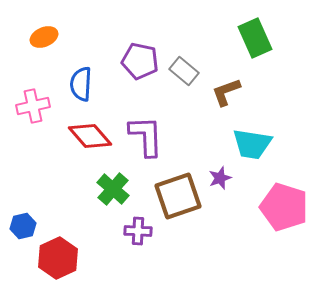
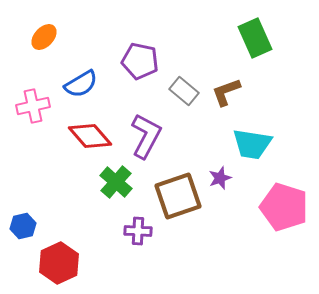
orange ellipse: rotated 24 degrees counterclockwise
gray rectangle: moved 20 px down
blue semicircle: rotated 124 degrees counterclockwise
purple L-shape: rotated 30 degrees clockwise
green cross: moved 3 px right, 7 px up
red hexagon: moved 1 px right, 5 px down
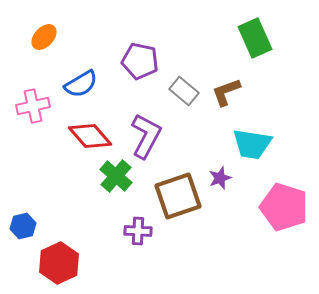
green cross: moved 6 px up
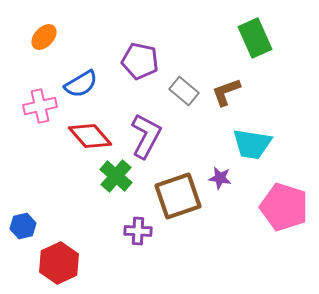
pink cross: moved 7 px right
purple star: rotated 30 degrees clockwise
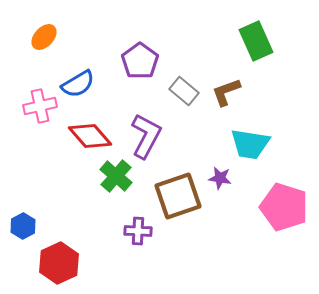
green rectangle: moved 1 px right, 3 px down
purple pentagon: rotated 24 degrees clockwise
blue semicircle: moved 3 px left
cyan trapezoid: moved 2 px left
blue hexagon: rotated 15 degrees counterclockwise
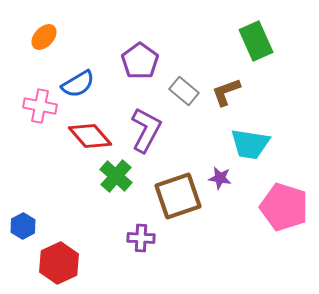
pink cross: rotated 24 degrees clockwise
purple L-shape: moved 6 px up
purple cross: moved 3 px right, 7 px down
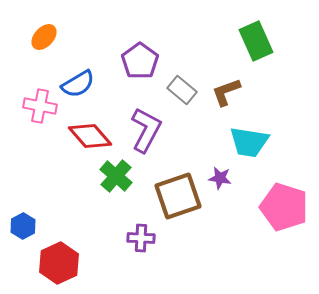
gray rectangle: moved 2 px left, 1 px up
cyan trapezoid: moved 1 px left, 2 px up
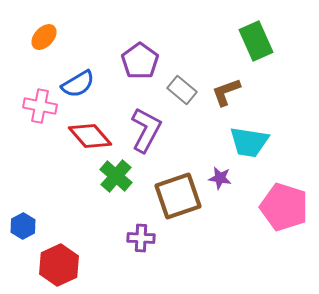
red hexagon: moved 2 px down
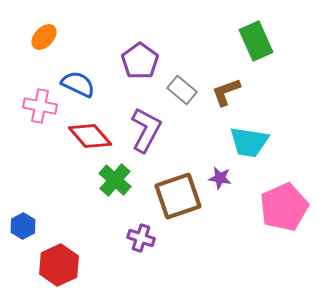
blue semicircle: rotated 124 degrees counterclockwise
green cross: moved 1 px left, 4 px down
pink pentagon: rotated 30 degrees clockwise
purple cross: rotated 16 degrees clockwise
